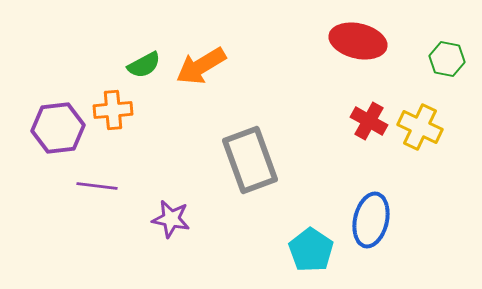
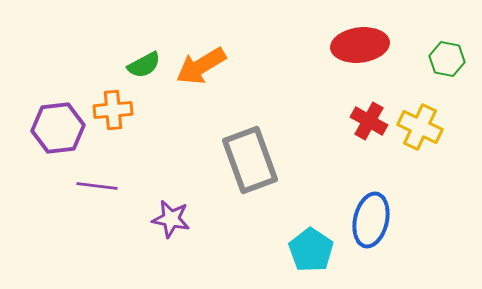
red ellipse: moved 2 px right, 4 px down; rotated 20 degrees counterclockwise
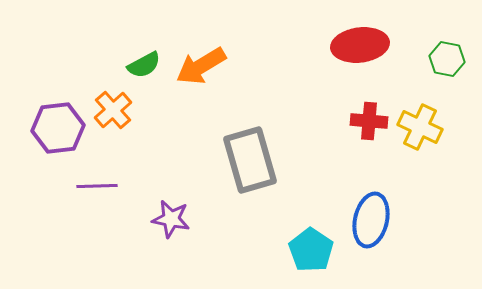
orange cross: rotated 36 degrees counterclockwise
red cross: rotated 24 degrees counterclockwise
gray rectangle: rotated 4 degrees clockwise
purple line: rotated 9 degrees counterclockwise
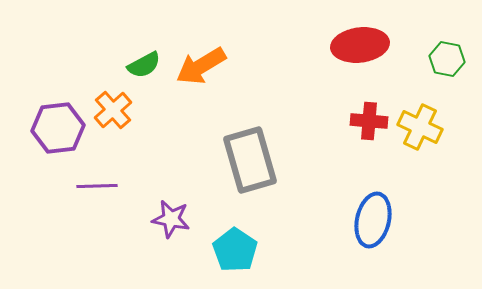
blue ellipse: moved 2 px right
cyan pentagon: moved 76 px left
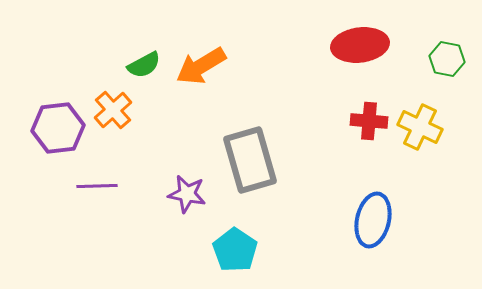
purple star: moved 16 px right, 25 px up
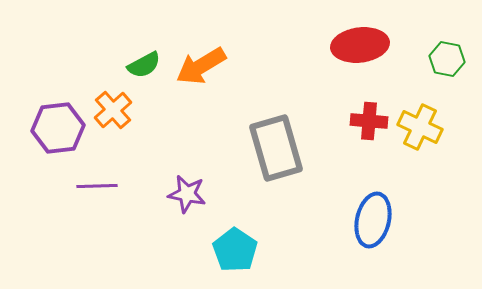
gray rectangle: moved 26 px right, 12 px up
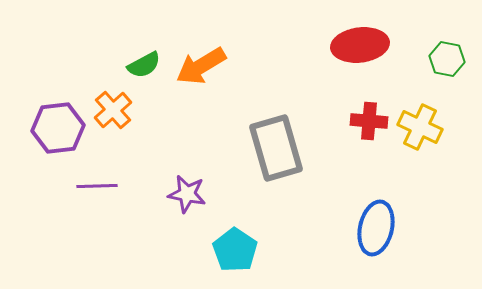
blue ellipse: moved 3 px right, 8 px down
